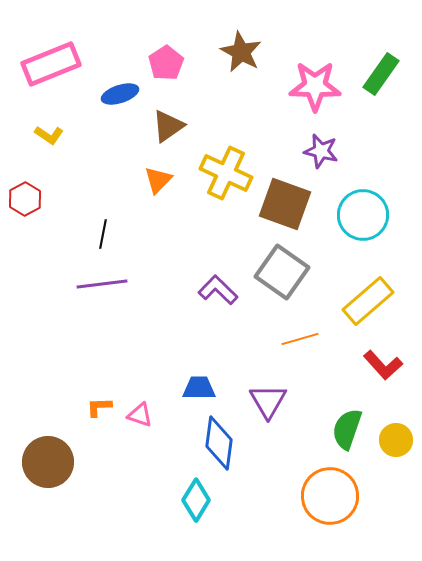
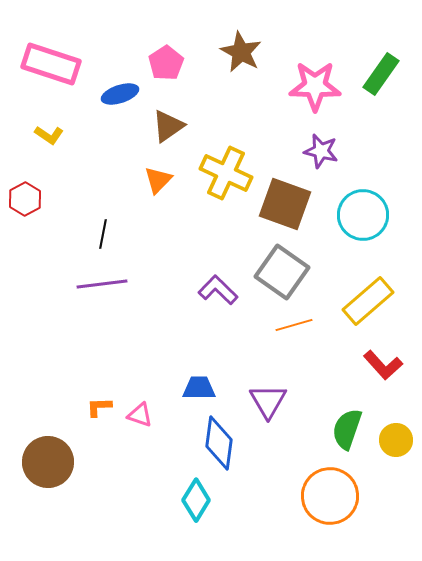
pink rectangle: rotated 40 degrees clockwise
orange line: moved 6 px left, 14 px up
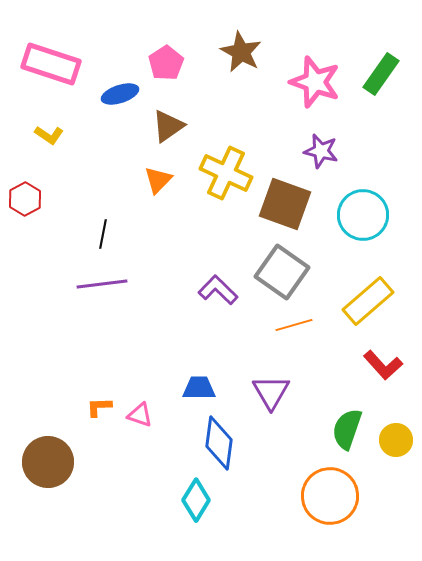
pink star: moved 4 px up; rotated 18 degrees clockwise
purple triangle: moved 3 px right, 9 px up
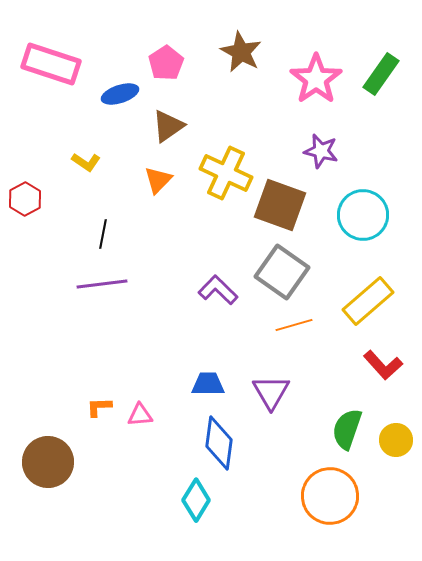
pink star: moved 1 px right, 3 px up; rotated 18 degrees clockwise
yellow L-shape: moved 37 px right, 27 px down
brown square: moved 5 px left, 1 px down
blue trapezoid: moved 9 px right, 4 px up
pink triangle: rotated 24 degrees counterclockwise
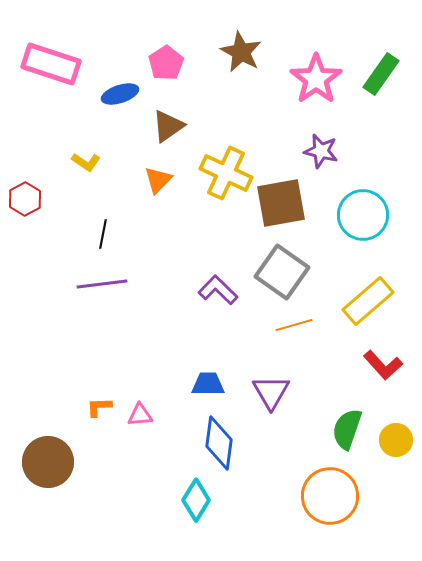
brown square: moved 1 px right, 2 px up; rotated 30 degrees counterclockwise
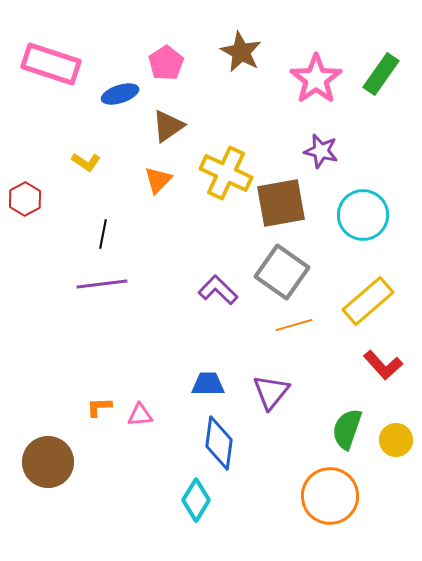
purple triangle: rotated 9 degrees clockwise
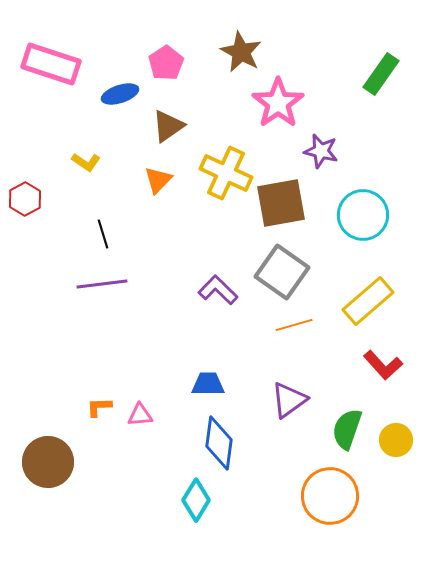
pink star: moved 38 px left, 24 px down
black line: rotated 28 degrees counterclockwise
purple triangle: moved 18 px right, 8 px down; rotated 15 degrees clockwise
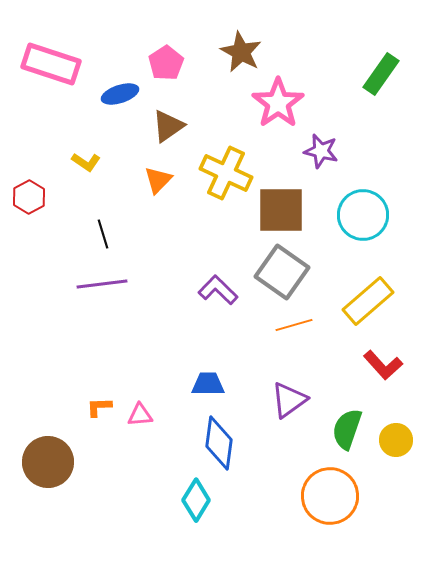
red hexagon: moved 4 px right, 2 px up
brown square: moved 7 px down; rotated 10 degrees clockwise
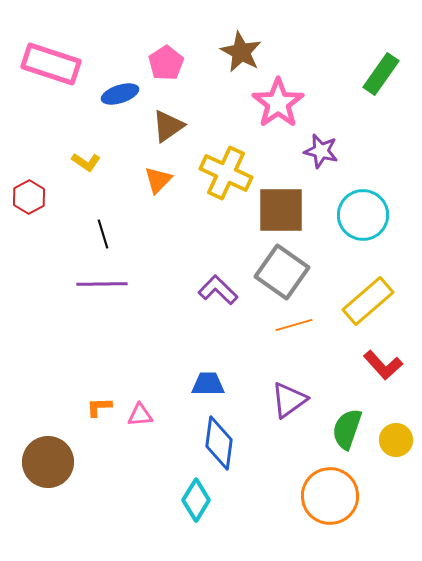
purple line: rotated 6 degrees clockwise
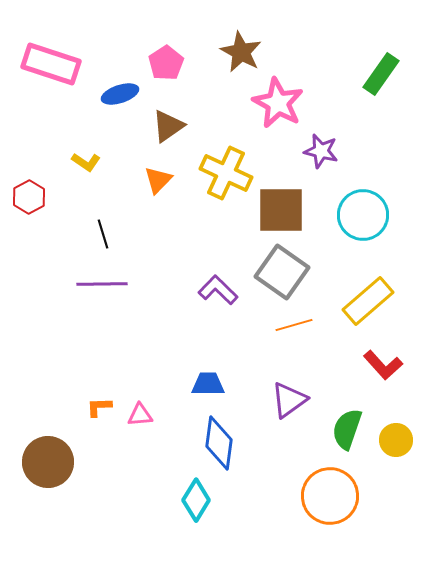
pink star: rotated 9 degrees counterclockwise
